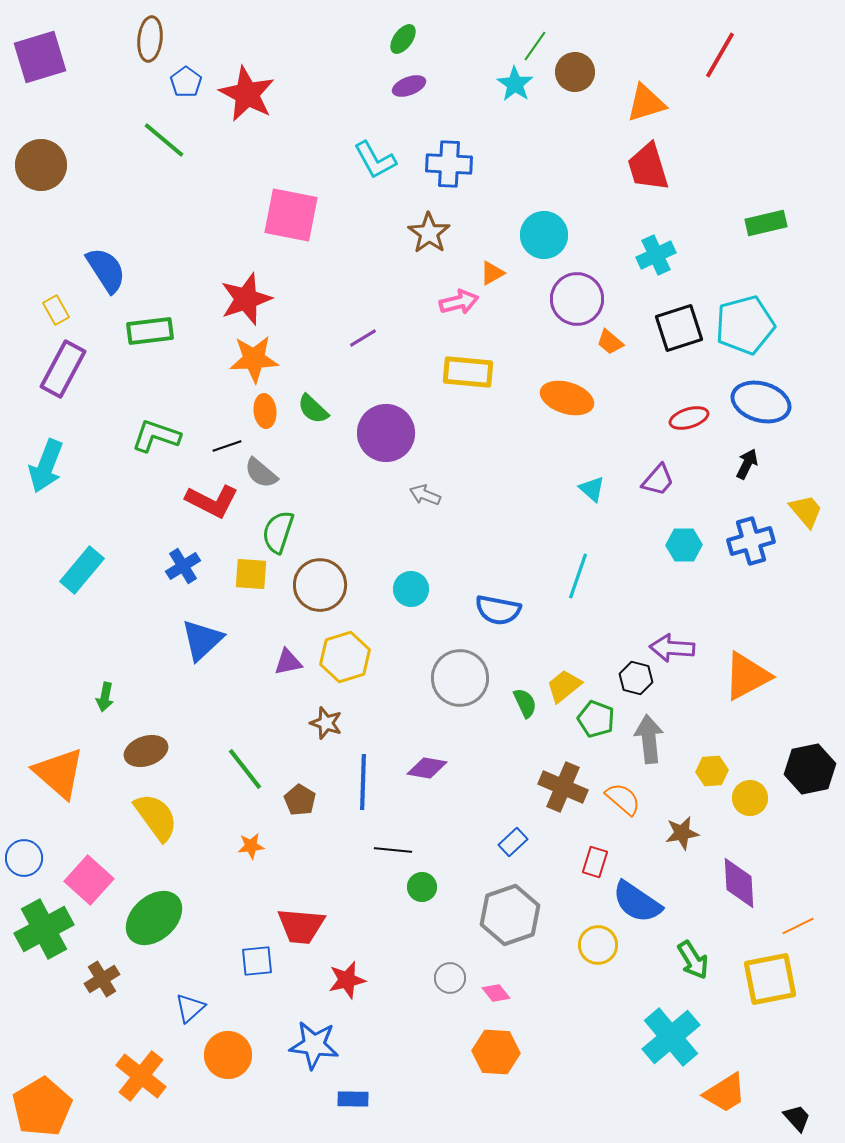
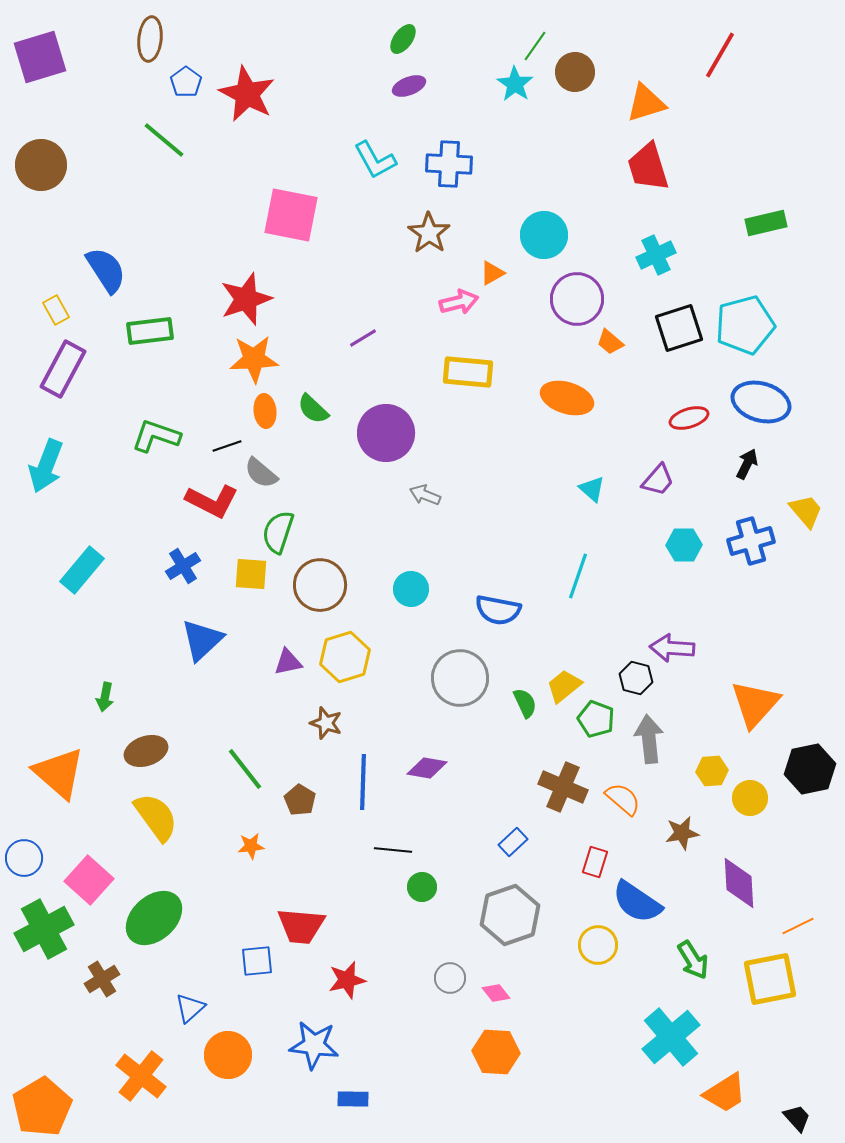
orange triangle at (747, 676): moved 8 px right, 28 px down; rotated 20 degrees counterclockwise
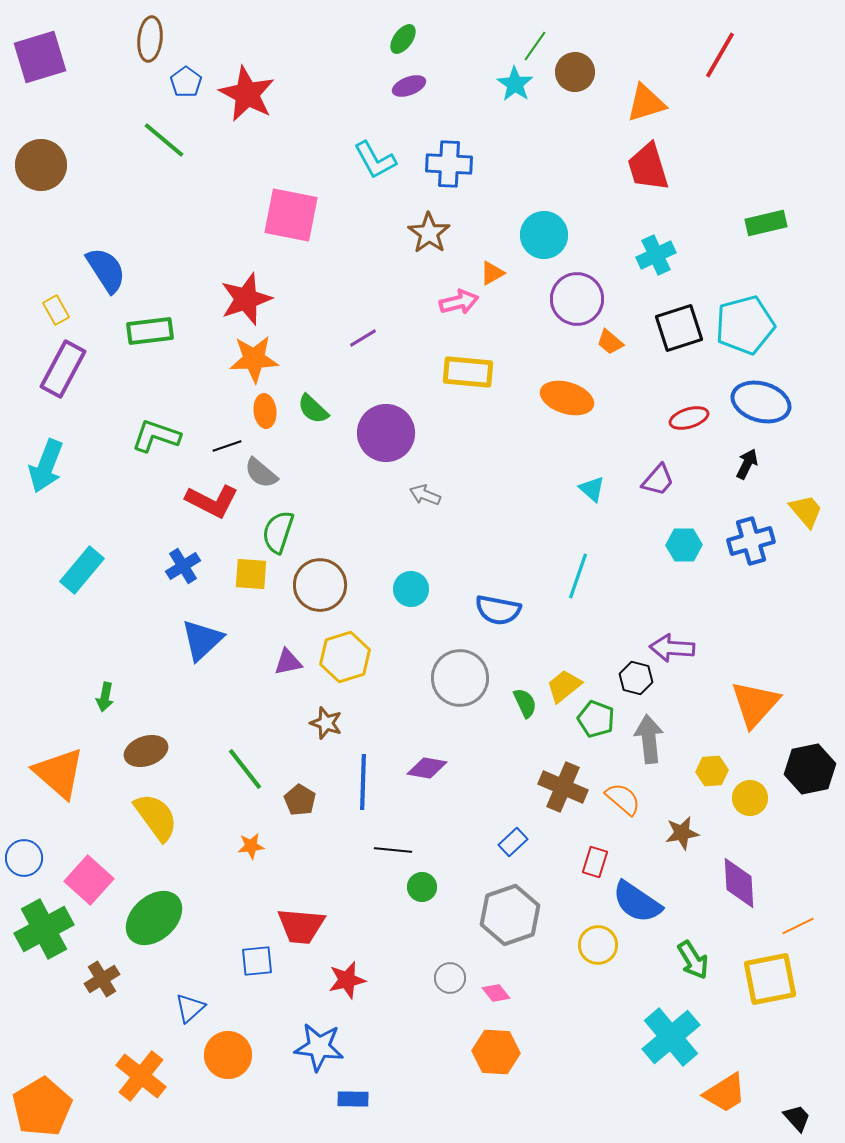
blue star at (314, 1045): moved 5 px right, 2 px down
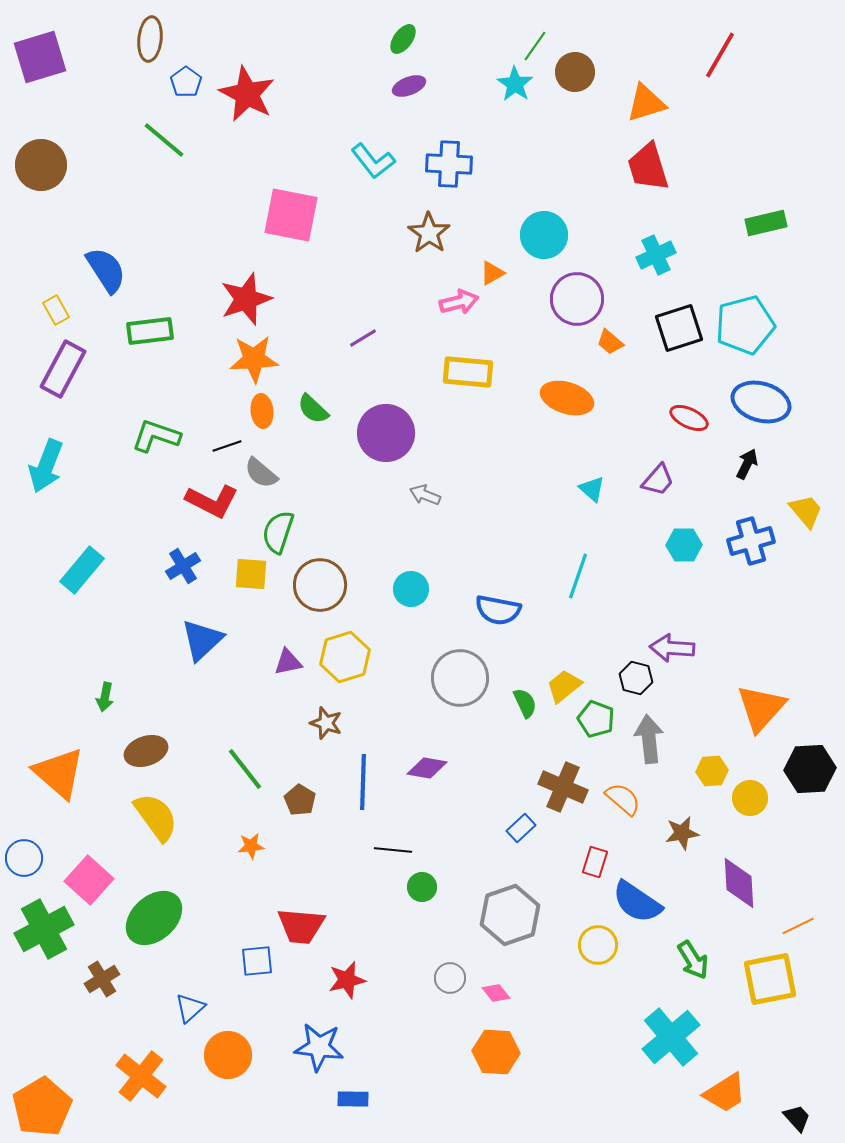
cyan L-shape at (375, 160): moved 2 px left, 1 px down; rotated 9 degrees counterclockwise
orange ellipse at (265, 411): moved 3 px left
red ellipse at (689, 418): rotated 42 degrees clockwise
orange triangle at (755, 704): moved 6 px right, 4 px down
black hexagon at (810, 769): rotated 9 degrees clockwise
blue rectangle at (513, 842): moved 8 px right, 14 px up
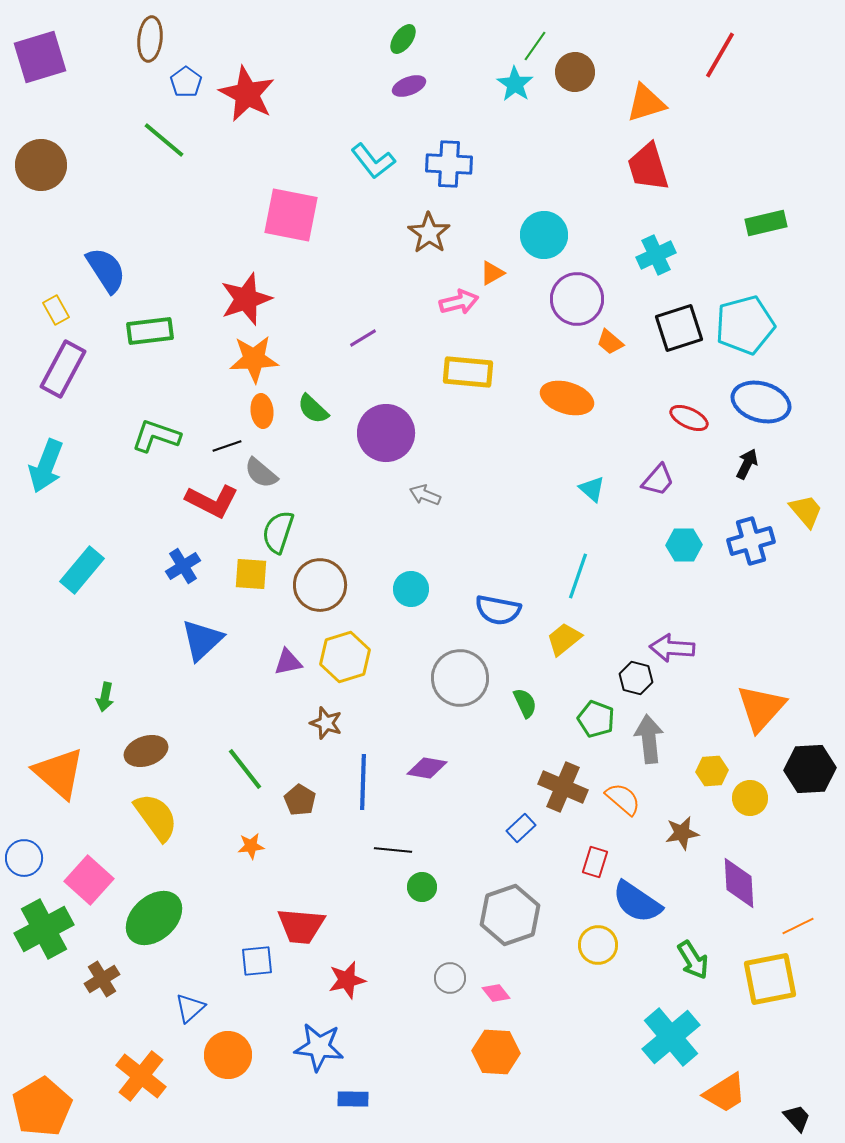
yellow trapezoid at (564, 686): moved 47 px up
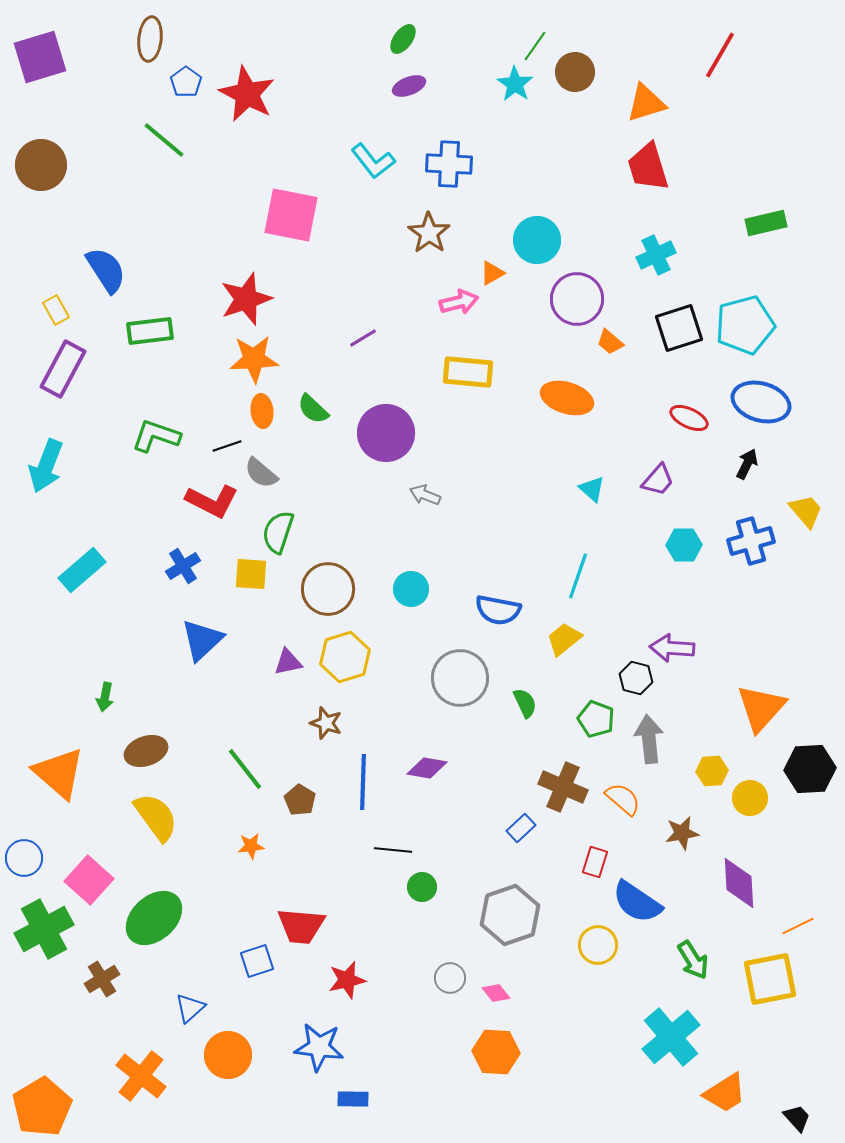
cyan circle at (544, 235): moved 7 px left, 5 px down
cyan rectangle at (82, 570): rotated 9 degrees clockwise
brown circle at (320, 585): moved 8 px right, 4 px down
blue square at (257, 961): rotated 12 degrees counterclockwise
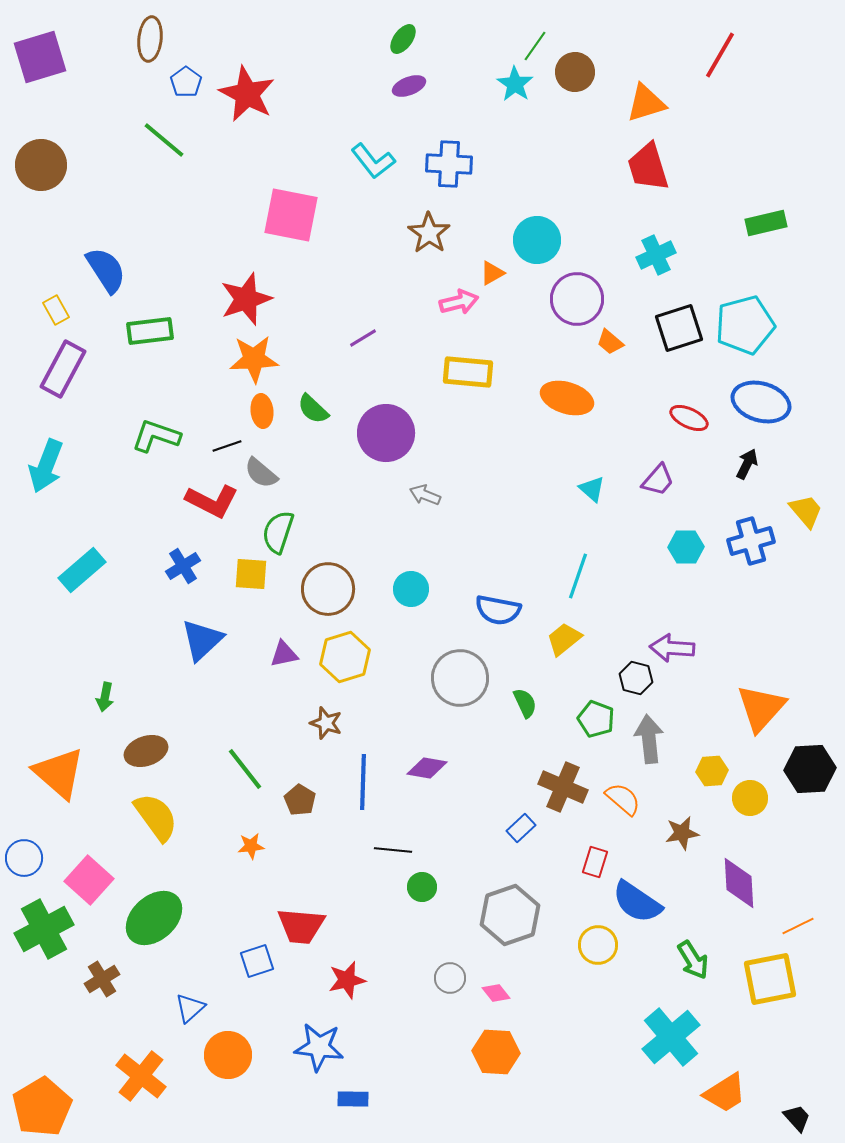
cyan hexagon at (684, 545): moved 2 px right, 2 px down
purple triangle at (288, 662): moved 4 px left, 8 px up
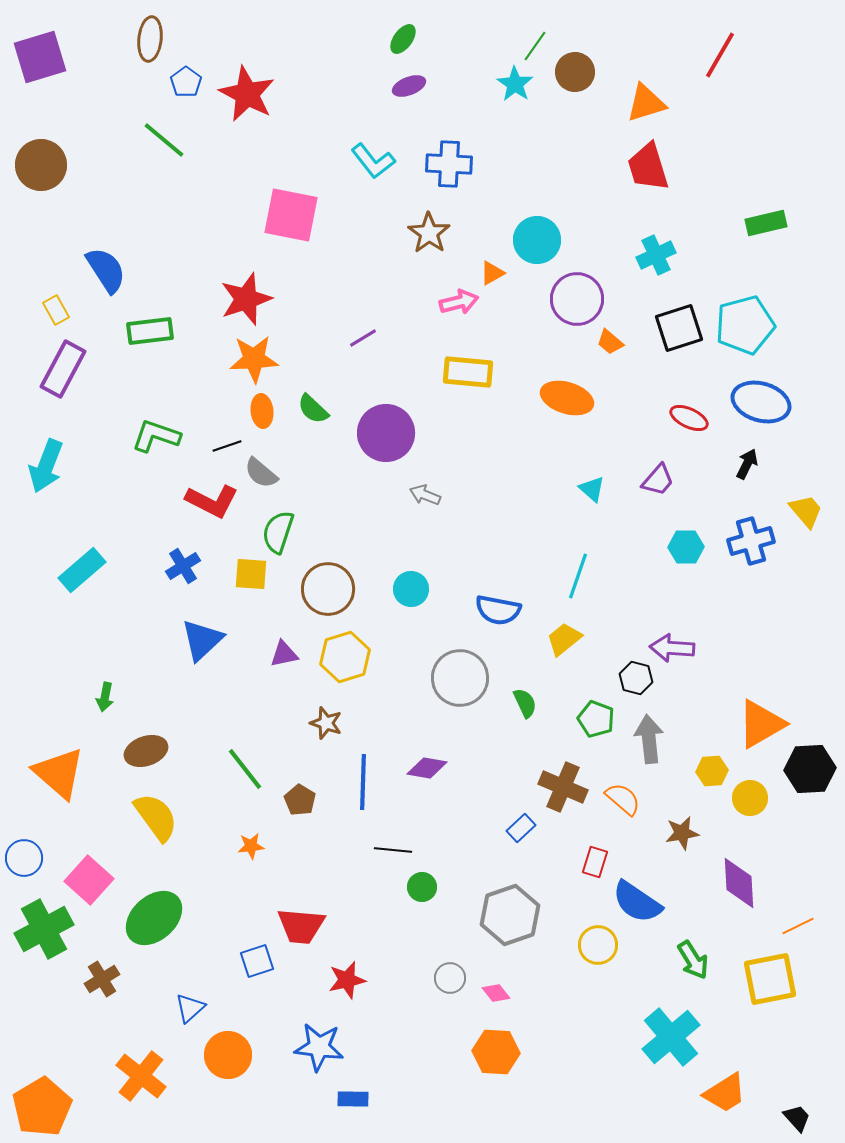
orange triangle at (761, 708): moved 16 px down; rotated 18 degrees clockwise
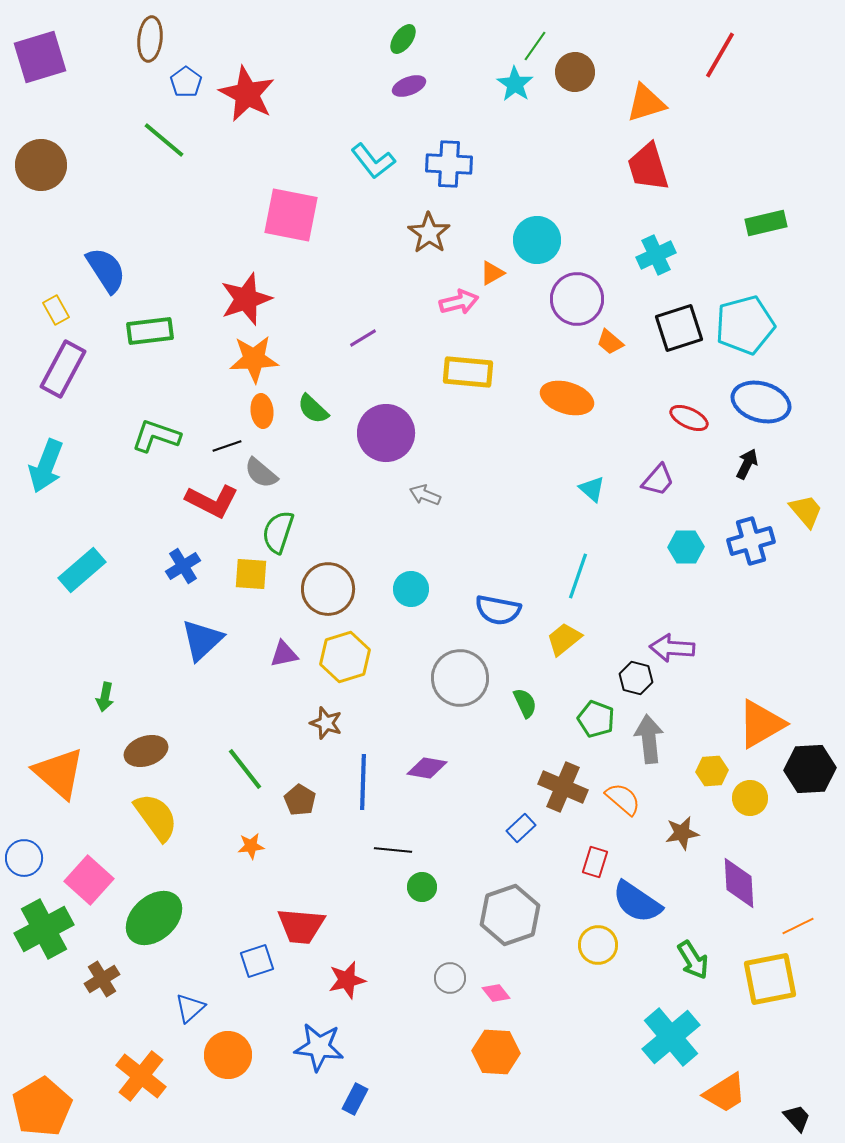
blue rectangle at (353, 1099): moved 2 px right; rotated 64 degrees counterclockwise
